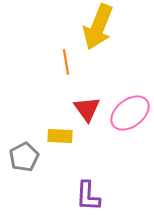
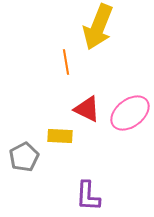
red triangle: rotated 28 degrees counterclockwise
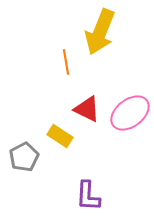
yellow arrow: moved 2 px right, 5 px down
yellow rectangle: rotated 30 degrees clockwise
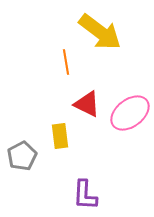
yellow arrow: rotated 75 degrees counterclockwise
red triangle: moved 5 px up
yellow rectangle: rotated 50 degrees clockwise
gray pentagon: moved 2 px left, 1 px up
purple L-shape: moved 3 px left, 1 px up
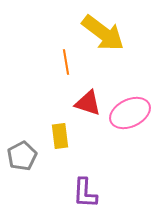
yellow arrow: moved 3 px right, 1 px down
red triangle: moved 1 px right, 1 px up; rotated 8 degrees counterclockwise
pink ellipse: rotated 12 degrees clockwise
purple L-shape: moved 2 px up
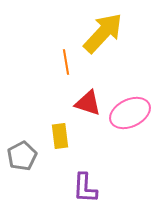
yellow arrow: rotated 84 degrees counterclockwise
purple L-shape: moved 5 px up
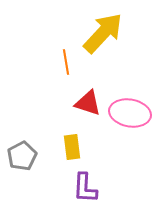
pink ellipse: rotated 36 degrees clockwise
yellow rectangle: moved 12 px right, 11 px down
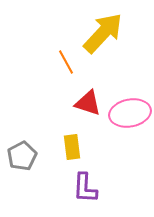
orange line: rotated 20 degrees counterclockwise
pink ellipse: rotated 21 degrees counterclockwise
